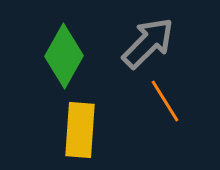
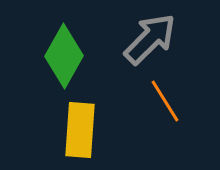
gray arrow: moved 2 px right, 4 px up
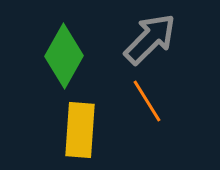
orange line: moved 18 px left
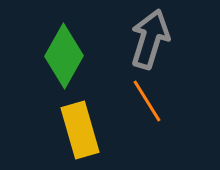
gray arrow: rotated 28 degrees counterclockwise
yellow rectangle: rotated 20 degrees counterclockwise
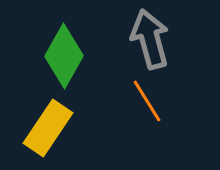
gray arrow: rotated 32 degrees counterclockwise
yellow rectangle: moved 32 px left, 2 px up; rotated 50 degrees clockwise
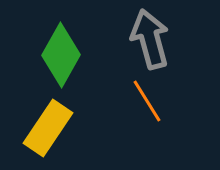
green diamond: moved 3 px left, 1 px up
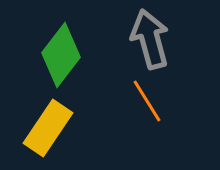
green diamond: rotated 8 degrees clockwise
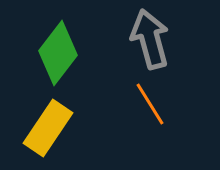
green diamond: moved 3 px left, 2 px up
orange line: moved 3 px right, 3 px down
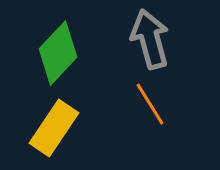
green diamond: rotated 6 degrees clockwise
yellow rectangle: moved 6 px right
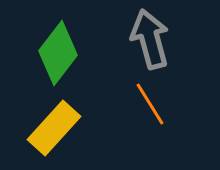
green diamond: rotated 6 degrees counterclockwise
yellow rectangle: rotated 8 degrees clockwise
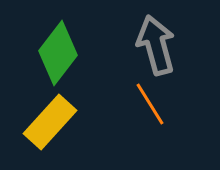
gray arrow: moved 6 px right, 6 px down
yellow rectangle: moved 4 px left, 6 px up
